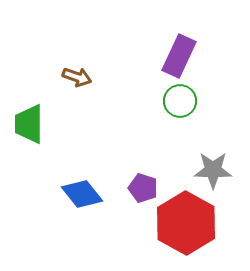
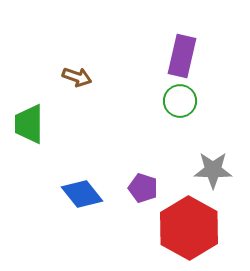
purple rectangle: moved 3 px right; rotated 12 degrees counterclockwise
red hexagon: moved 3 px right, 5 px down
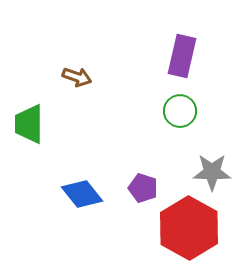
green circle: moved 10 px down
gray star: moved 1 px left, 2 px down
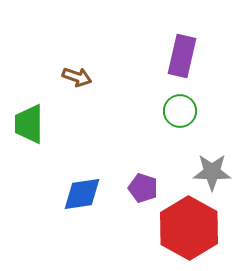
blue diamond: rotated 60 degrees counterclockwise
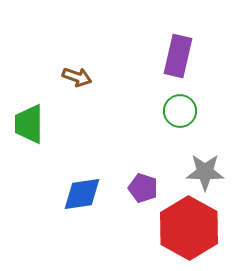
purple rectangle: moved 4 px left
gray star: moved 7 px left
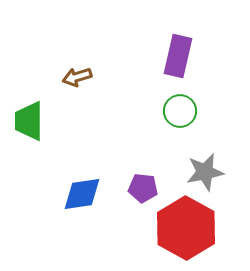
brown arrow: rotated 144 degrees clockwise
green trapezoid: moved 3 px up
gray star: rotated 12 degrees counterclockwise
purple pentagon: rotated 12 degrees counterclockwise
red hexagon: moved 3 px left
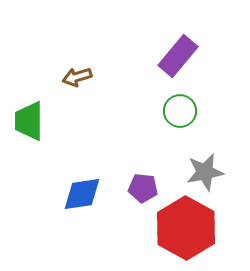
purple rectangle: rotated 27 degrees clockwise
